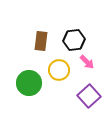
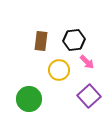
green circle: moved 16 px down
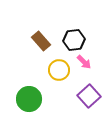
brown rectangle: rotated 48 degrees counterclockwise
pink arrow: moved 3 px left
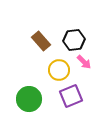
purple square: moved 18 px left; rotated 20 degrees clockwise
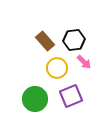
brown rectangle: moved 4 px right
yellow circle: moved 2 px left, 2 px up
green circle: moved 6 px right
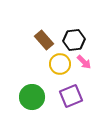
brown rectangle: moved 1 px left, 1 px up
yellow circle: moved 3 px right, 4 px up
green circle: moved 3 px left, 2 px up
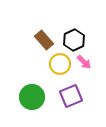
black hexagon: rotated 20 degrees counterclockwise
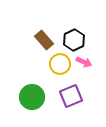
pink arrow: rotated 21 degrees counterclockwise
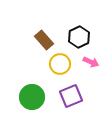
black hexagon: moved 5 px right, 3 px up
pink arrow: moved 7 px right
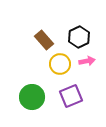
pink arrow: moved 4 px left, 1 px up; rotated 35 degrees counterclockwise
